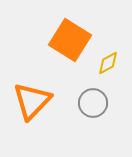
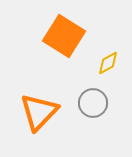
orange square: moved 6 px left, 4 px up
orange triangle: moved 7 px right, 11 px down
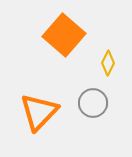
orange square: moved 1 px up; rotated 9 degrees clockwise
yellow diamond: rotated 35 degrees counterclockwise
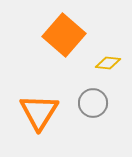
yellow diamond: rotated 70 degrees clockwise
orange triangle: rotated 12 degrees counterclockwise
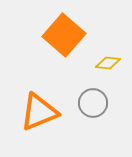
orange triangle: rotated 36 degrees clockwise
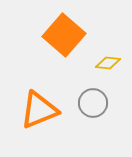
orange triangle: moved 2 px up
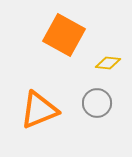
orange square: rotated 12 degrees counterclockwise
gray circle: moved 4 px right
